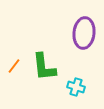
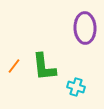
purple ellipse: moved 1 px right, 5 px up; rotated 8 degrees counterclockwise
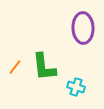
purple ellipse: moved 2 px left
orange line: moved 1 px right, 1 px down
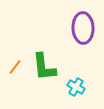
cyan cross: rotated 12 degrees clockwise
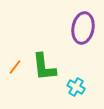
purple ellipse: rotated 12 degrees clockwise
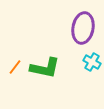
green L-shape: moved 1 px right, 1 px down; rotated 72 degrees counterclockwise
cyan cross: moved 16 px right, 25 px up
